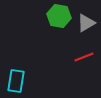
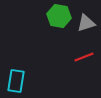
gray triangle: rotated 12 degrees clockwise
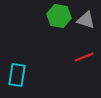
gray triangle: moved 3 px up; rotated 36 degrees clockwise
cyan rectangle: moved 1 px right, 6 px up
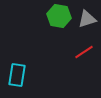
gray triangle: moved 1 px right, 1 px up; rotated 36 degrees counterclockwise
red line: moved 5 px up; rotated 12 degrees counterclockwise
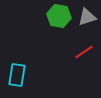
gray triangle: moved 2 px up
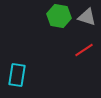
gray triangle: rotated 36 degrees clockwise
red line: moved 2 px up
